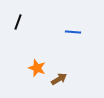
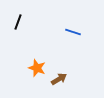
blue line: rotated 14 degrees clockwise
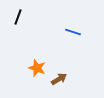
black line: moved 5 px up
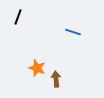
brown arrow: moved 3 px left; rotated 63 degrees counterclockwise
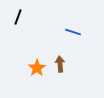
orange star: rotated 18 degrees clockwise
brown arrow: moved 4 px right, 15 px up
